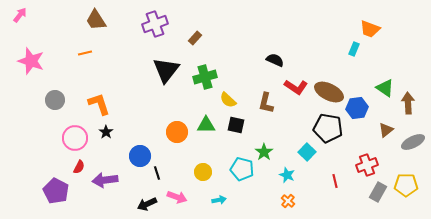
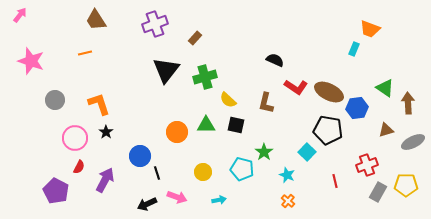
black pentagon at (328, 128): moved 2 px down
brown triangle at (386, 130): rotated 21 degrees clockwise
purple arrow at (105, 180): rotated 125 degrees clockwise
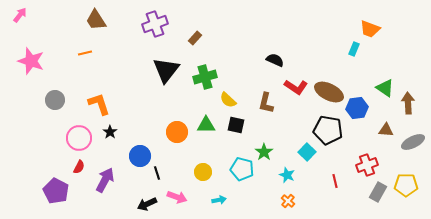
brown triangle at (386, 130): rotated 21 degrees clockwise
black star at (106, 132): moved 4 px right
pink circle at (75, 138): moved 4 px right
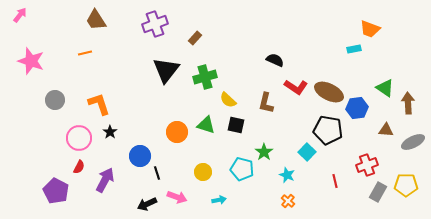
cyan rectangle at (354, 49): rotated 56 degrees clockwise
green triangle at (206, 125): rotated 18 degrees clockwise
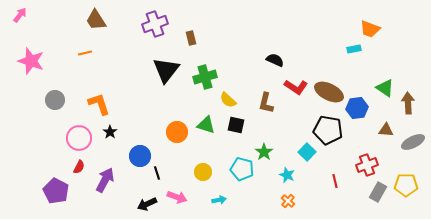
brown rectangle at (195, 38): moved 4 px left; rotated 56 degrees counterclockwise
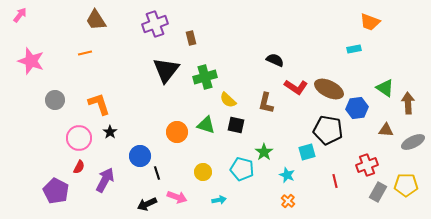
orange trapezoid at (370, 29): moved 7 px up
brown ellipse at (329, 92): moved 3 px up
cyan square at (307, 152): rotated 30 degrees clockwise
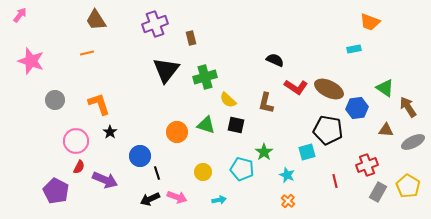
orange line at (85, 53): moved 2 px right
brown arrow at (408, 103): moved 4 px down; rotated 30 degrees counterclockwise
pink circle at (79, 138): moved 3 px left, 3 px down
purple arrow at (105, 180): rotated 85 degrees clockwise
yellow pentagon at (406, 185): moved 2 px right, 1 px down; rotated 30 degrees clockwise
black arrow at (147, 204): moved 3 px right, 5 px up
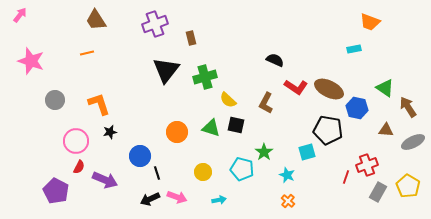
brown L-shape at (266, 103): rotated 15 degrees clockwise
blue hexagon at (357, 108): rotated 20 degrees clockwise
green triangle at (206, 125): moved 5 px right, 3 px down
black star at (110, 132): rotated 24 degrees clockwise
red line at (335, 181): moved 11 px right, 4 px up; rotated 32 degrees clockwise
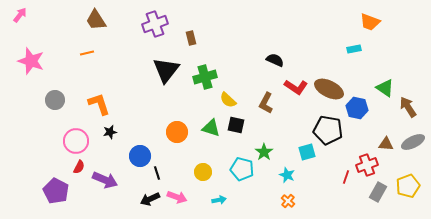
brown triangle at (386, 130): moved 14 px down
yellow pentagon at (408, 186): rotated 20 degrees clockwise
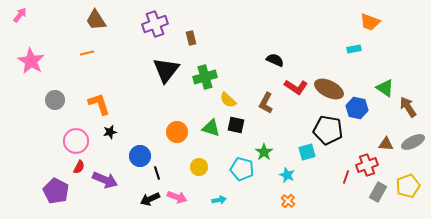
pink star at (31, 61): rotated 12 degrees clockwise
yellow circle at (203, 172): moved 4 px left, 5 px up
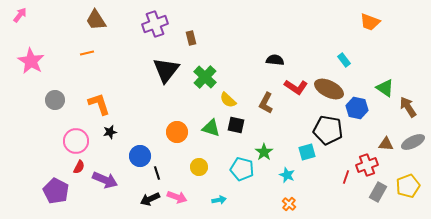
cyan rectangle at (354, 49): moved 10 px left, 11 px down; rotated 64 degrees clockwise
black semicircle at (275, 60): rotated 18 degrees counterclockwise
green cross at (205, 77): rotated 30 degrees counterclockwise
orange cross at (288, 201): moved 1 px right, 3 px down
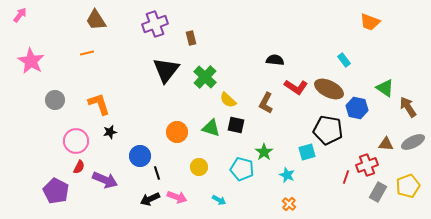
cyan arrow at (219, 200): rotated 40 degrees clockwise
